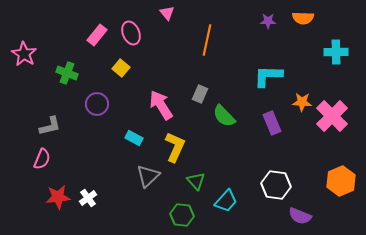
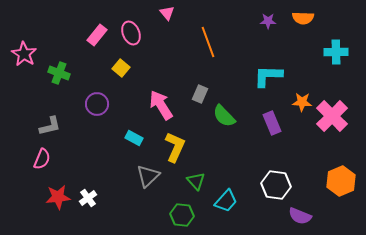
orange line: moved 1 px right, 2 px down; rotated 32 degrees counterclockwise
green cross: moved 8 px left
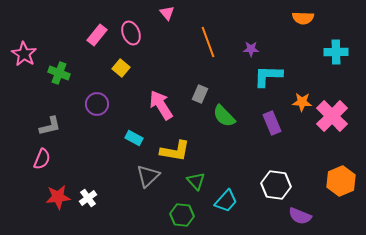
purple star: moved 17 px left, 28 px down
yellow L-shape: moved 4 px down; rotated 76 degrees clockwise
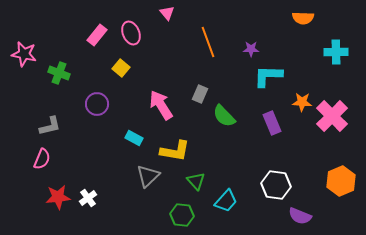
pink star: rotated 20 degrees counterclockwise
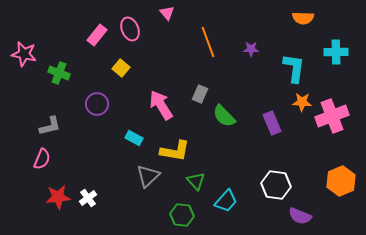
pink ellipse: moved 1 px left, 4 px up
cyan L-shape: moved 26 px right, 8 px up; rotated 96 degrees clockwise
pink cross: rotated 24 degrees clockwise
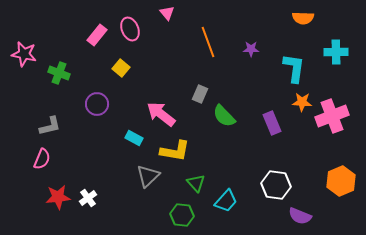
pink arrow: moved 9 px down; rotated 20 degrees counterclockwise
green triangle: moved 2 px down
